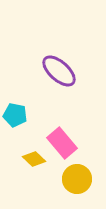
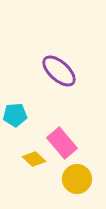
cyan pentagon: rotated 15 degrees counterclockwise
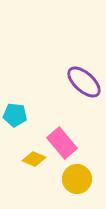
purple ellipse: moved 25 px right, 11 px down
cyan pentagon: rotated 10 degrees clockwise
yellow diamond: rotated 20 degrees counterclockwise
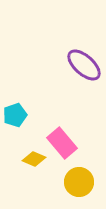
purple ellipse: moved 17 px up
cyan pentagon: rotated 25 degrees counterclockwise
yellow circle: moved 2 px right, 3 px down
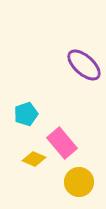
cyan pentagon: moved 11 px right, 1 px up
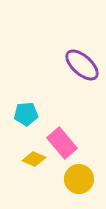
purple ellipse: moved 2 px left
cyan pentagon: rotated 15 degrees clockwise
yellow circle: moved 3 px up
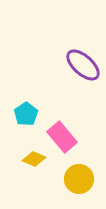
purple ellipse: moved 1 px right
cyan pentagon: rotated 30 degrees counterclockwise
pink rectangle: moved 6 px up
